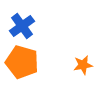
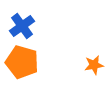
orange star: moved 11 px right
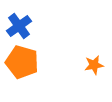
blue cross: moved 3 px left
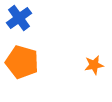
blue cross: moved 8 px up
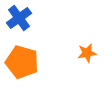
orange star: moved 7 px left, 12 px up
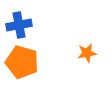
blue cross: moved 7 px down; rotated 25 degrees clockwise
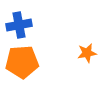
orange pentagon: rotated 20 degrees counterclockwise
